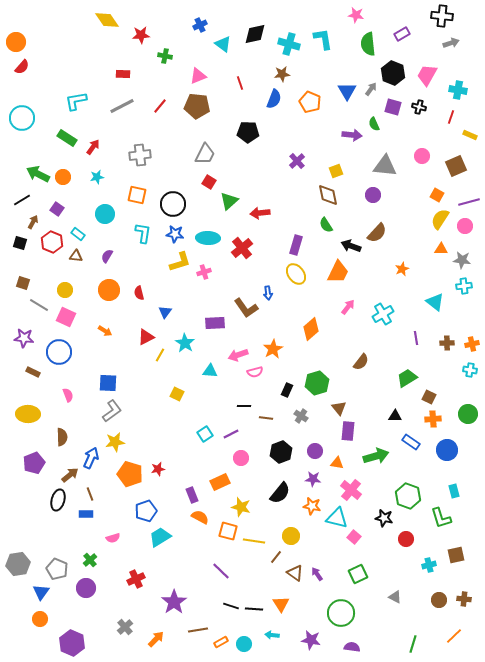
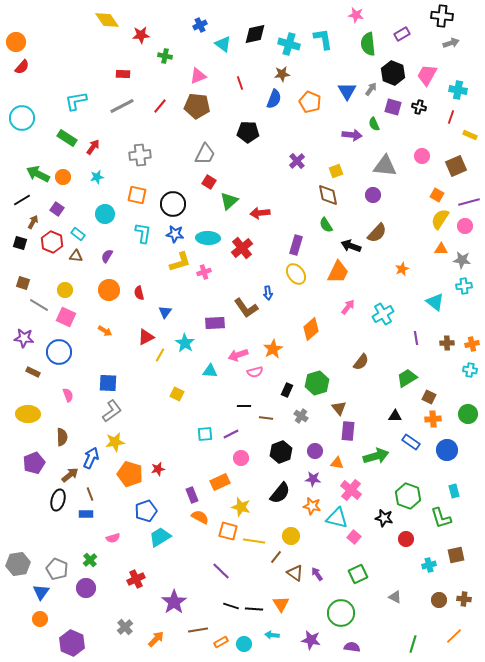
cyan square at (205, 434): rotated 28 degrees clockwise
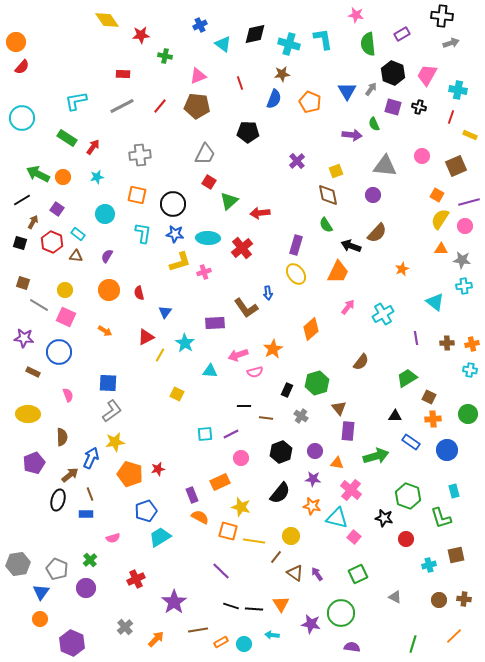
purple star at (311, 640): moved 16 px up
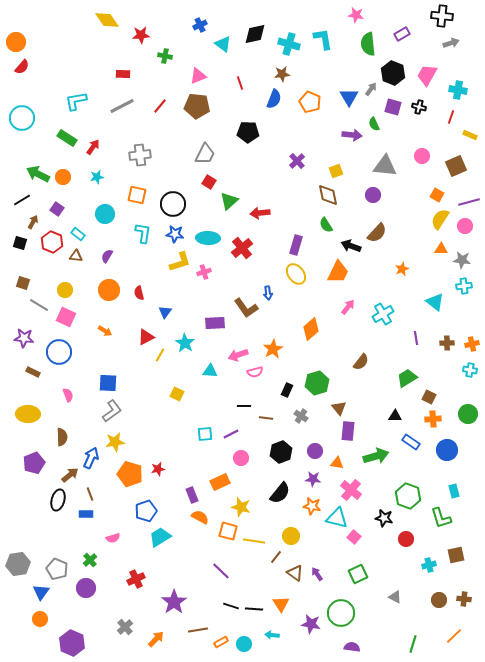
blue triangle at (347, 91): moved 2 px right, 6 px down
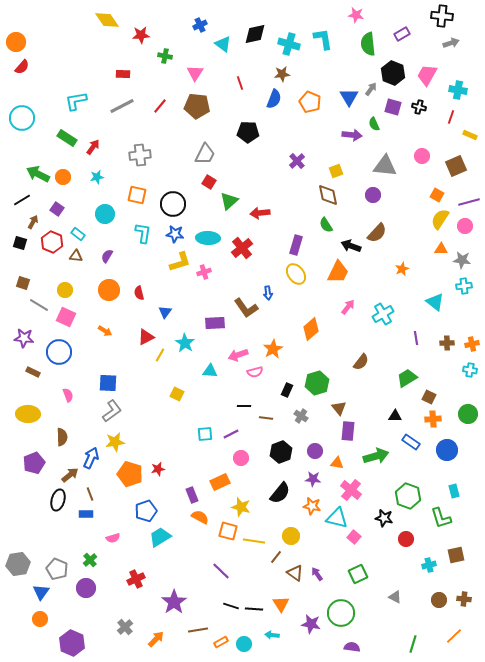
pink triangle at (198, 76): moved 3 px left, 3 px up; rotated 36 degrees counterclockwise
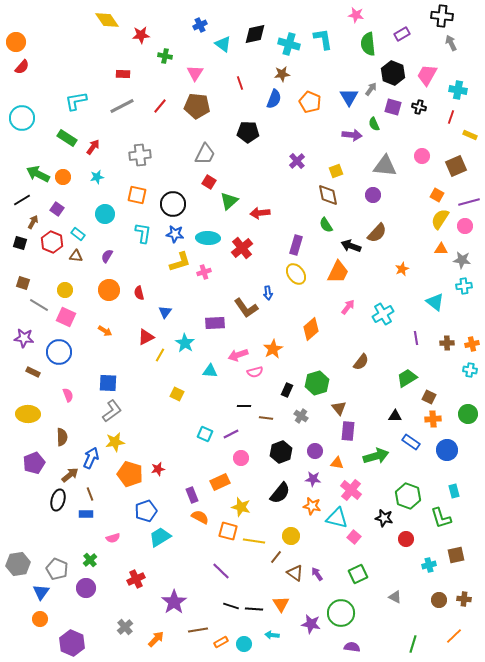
gray arrow at (451, 43): rotated 98 degrees counterclockwise
cyan square at (205, 434): rotated 28 degrees clockwise
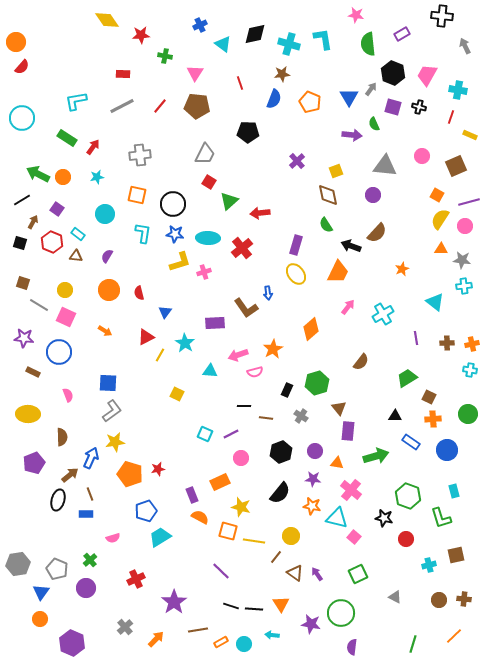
gray arrow at (451, 43): moved 14 px right, 3 px down
purple semicircle at (352, 647): rotated 91 degrees counterclockwise
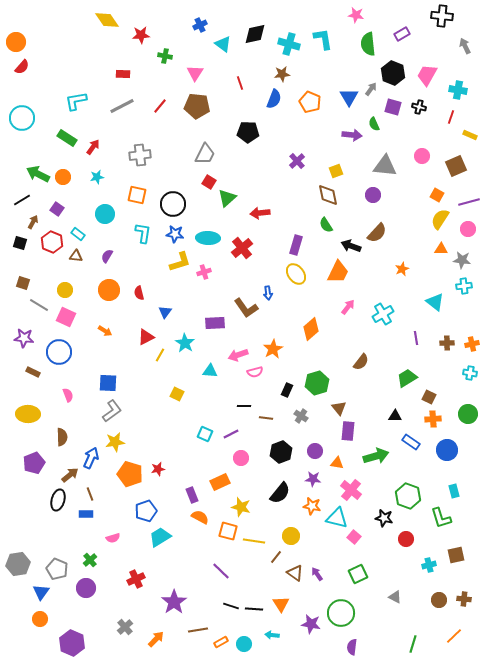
green triangle at (229, 201): moved 2 px left, 3 px up
pink circle at (465, 226): moved 3 px right, 3 px down
cyan cross at (470, 370): moved 3 px down
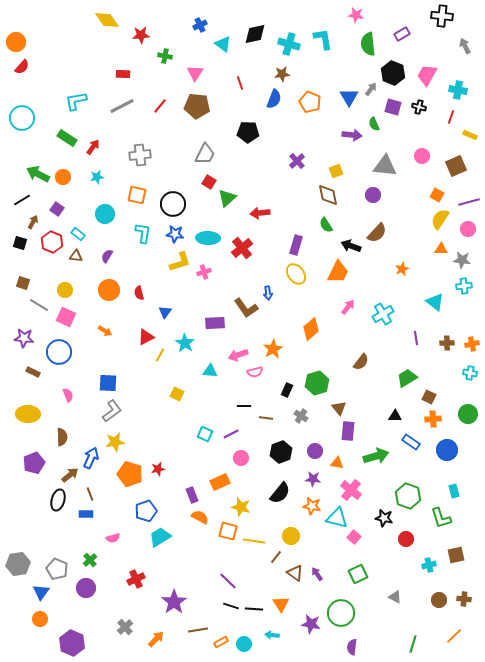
purple line at (221, 571): moved 7 px right, 10 px down
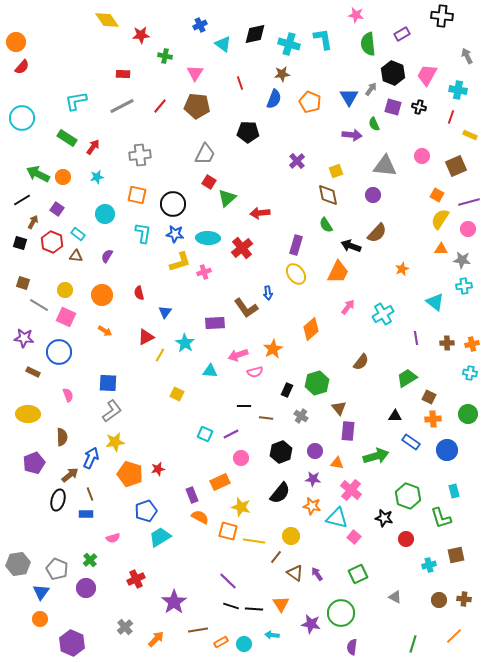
gray arrow at (465, 46): moved 2 px right, 10 px down
orange circle at (109, 290): moved 7 px left, 5 px down
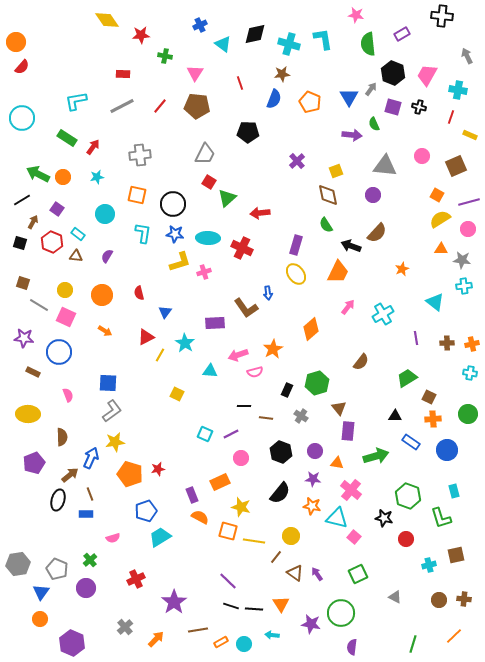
yellow semicircle at (440, 219): rotated 25 degrees clockwise
red cross at (242, 248): rotated 25 degrees counterclockwise
black hexagon at (281, 452): rotated 20 degrees counterclockwise
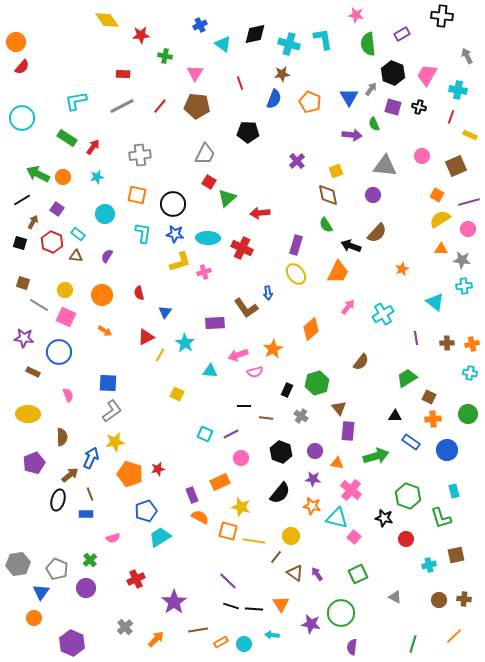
orange circle at (40, 619): moved 6 px left, 1 px up
